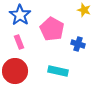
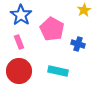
yellow star: rotated 24 degrees clockwise
blue star: moved 1 px right
red circle: moved 4 px right
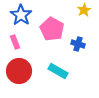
pink rectangle: moved 4 px left
cyan rectangle: rotated 18 degrees clockwise
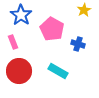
pink rectangle: moved 2 px left
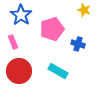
yellow star: rotated 24 degrees counterclockwise
pink pentagon: rotated 25 degrees clockwise
